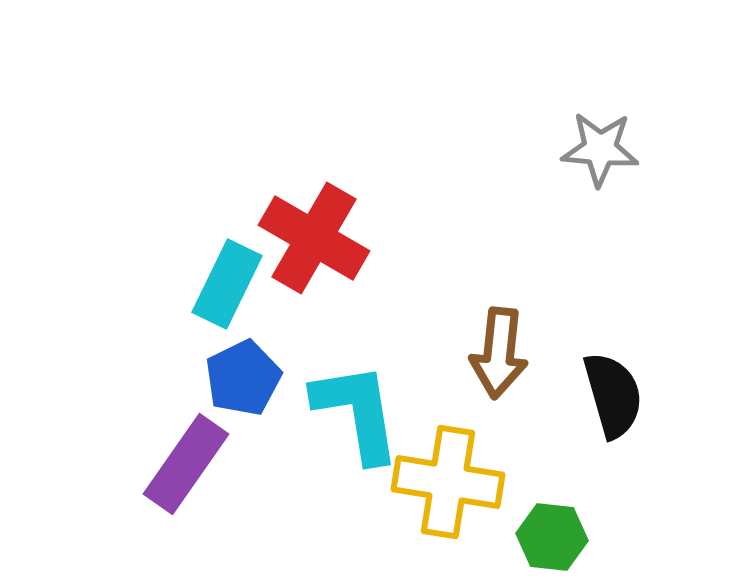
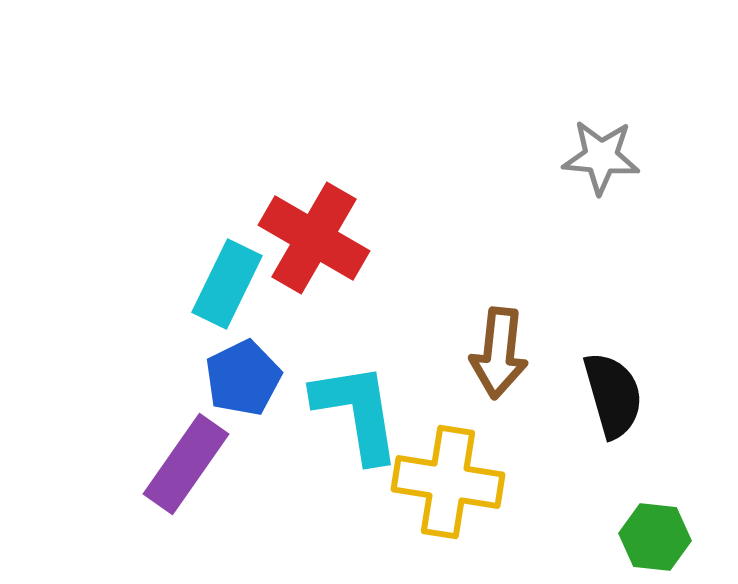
gray star: moved 1 px right, 8 px down
green hexagon: moved 103 px right
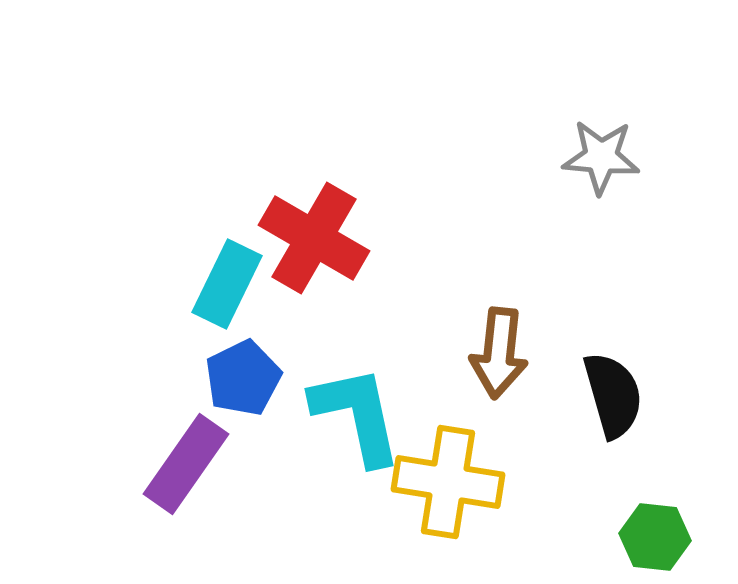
cyan L-shape: moved 3 px down; rotated 3 degrees counterclockwise
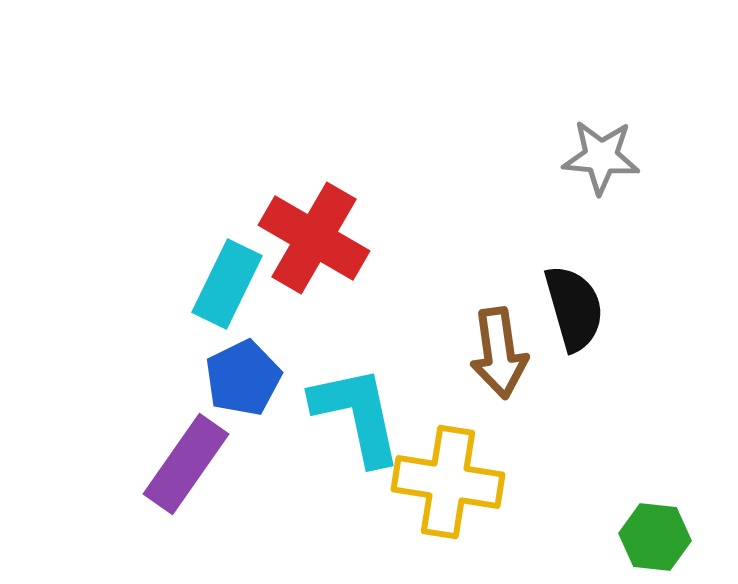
brown arrow: rotated 14 degrees counterclockwise
black semicircle: moved 39 px left, 87 px up
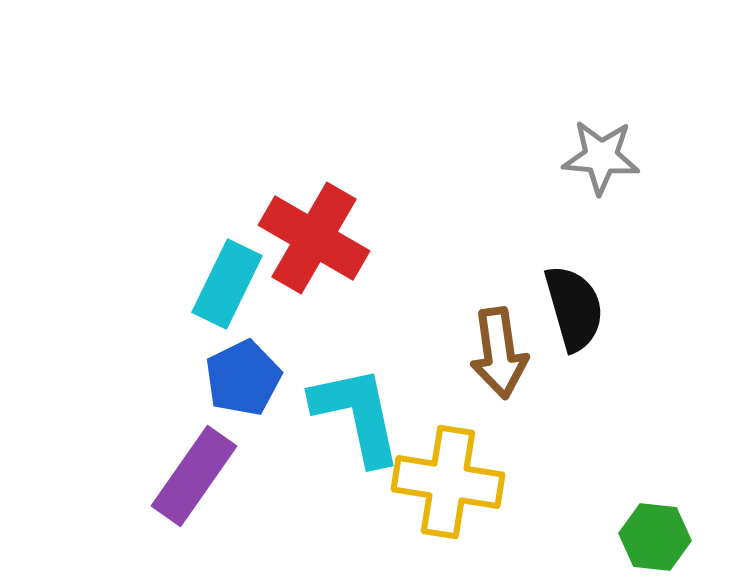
purple rectangle: moved 8 px right, 12 px down
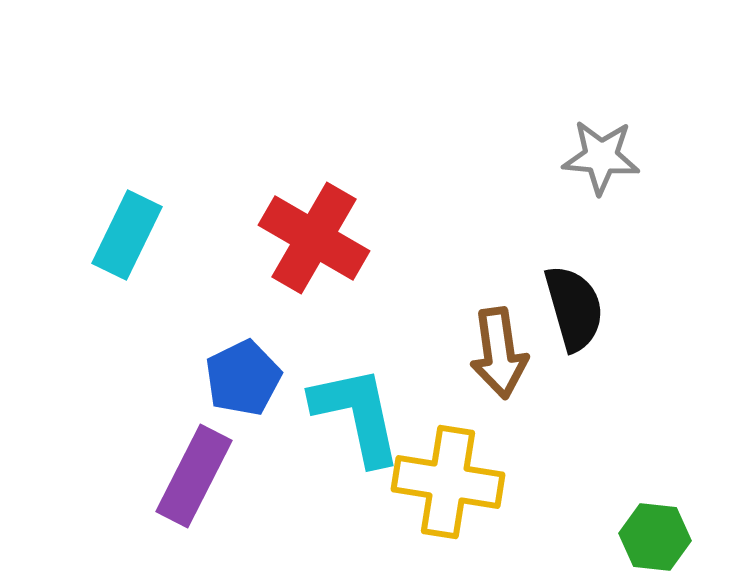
cyan rectangle: moved 100 px left, 49 px up
purple rectangle: rotated 8 degrees counterclockwise
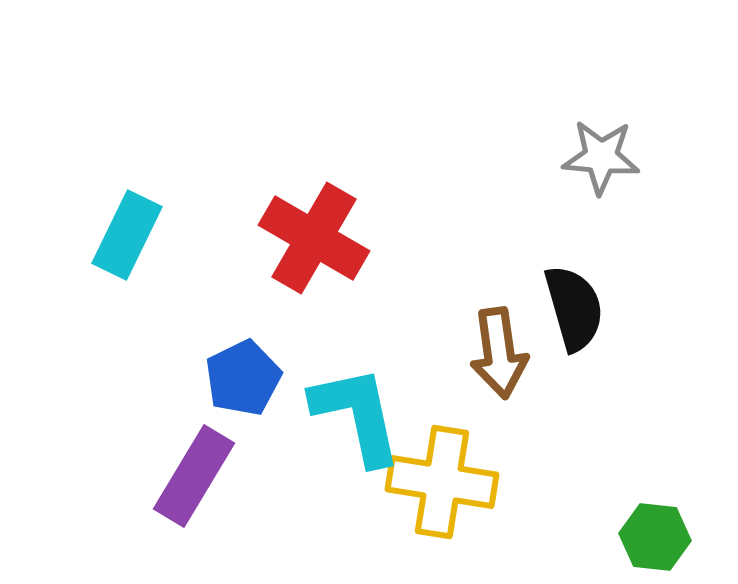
purple rectangle: rotated 4 degrees clockwise
yellow cross: moved 6 px left
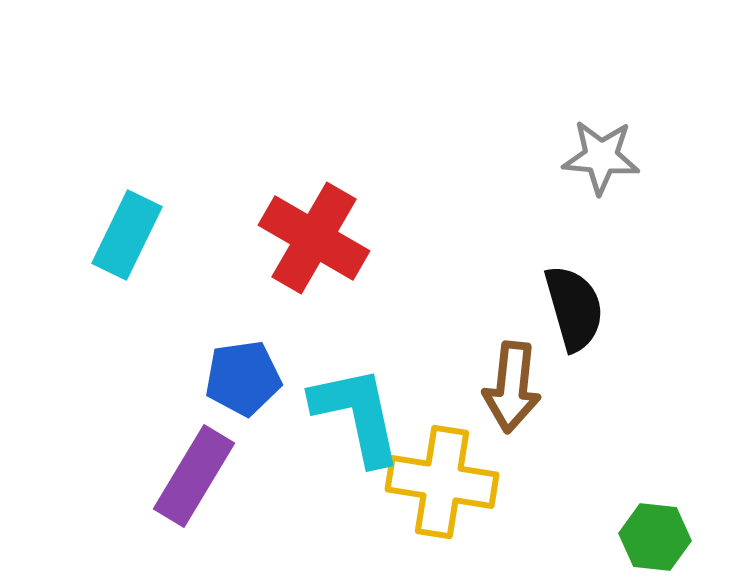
brown arrow: moved 13 px right, 34 px down; rotated 14 degrees clockwise
blue pentagon: rotated 18 degrees clockwise
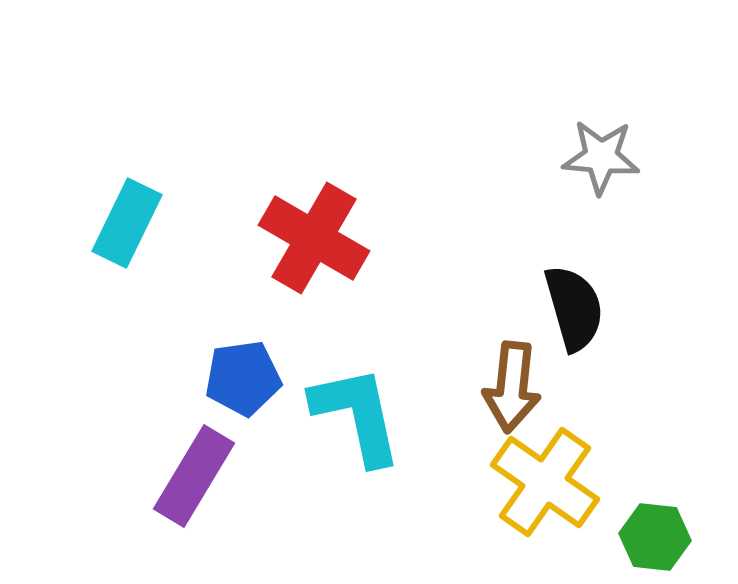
cyan rectangle: moved 12 px up
yellow cross: moved 103 px right; rotated 26 degrees clockwise
